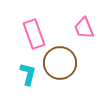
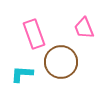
brown circle: moved 1 px right, 1 px up
cyan L-shape: moved 6 px left; rotated 100 degrees counterclockwise
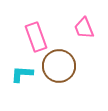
pink rectangle: moved 2 px right, 3 px down
brown circle: moved 2 px left, 4 px down
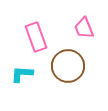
brown circle: moved 9 px right
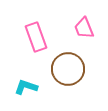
brown circle: moved 3 px down
cyan L-shape: moved 4 px right, 13 px down; rotated 15 degrees clockwise
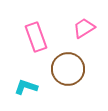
pink trapezoid: rotated 80 degrees clockwise
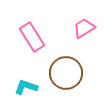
pink rectangle: moved 4 px left; rotated 12 degrees counterclockwise
brown circle: moved 2 px left, 4 px down
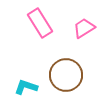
pink rectangle: moved 8 px right, 14 px up
brown circle: moved 2 px down
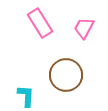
pink trapezoid: rotated 30 degrees counterclockwise
cyan L-shape: moved 9 px down; rotated 75 degrees clockwise
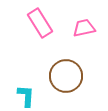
pink trapezoid: rotated 50 degrees clockwise
brown circle: moved 1 px down
